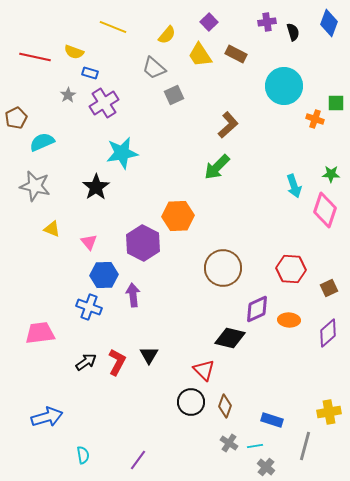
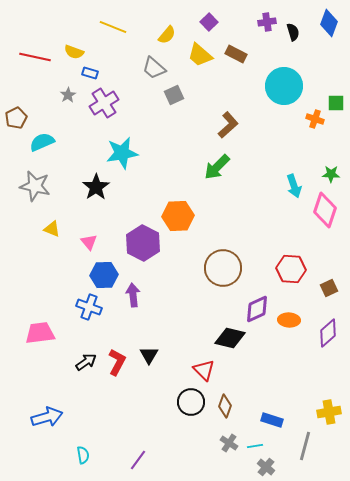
yellow trapezoid at (200, 55): rotated 16 degrees counterclockwise
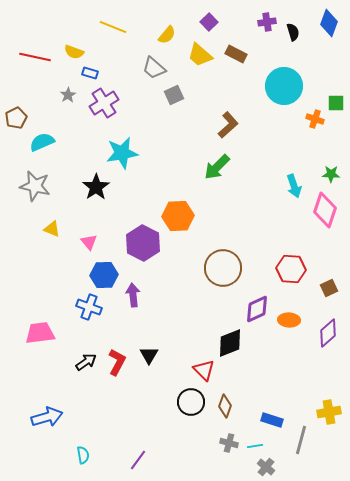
black diamond at (230, 338): moved 5 px down; rotated 36 degrees counterclockwise
gray cross at (229, 443): rotated 18 degrees counterclockwise
gray line at (305, 446): moved 4 px left, 6 px up
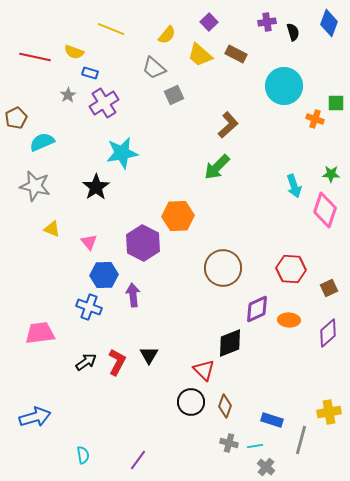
yellow line at (113, 27): moved 2 px left, 2 px down
blue arrow at (47, 417): moved 12 px left
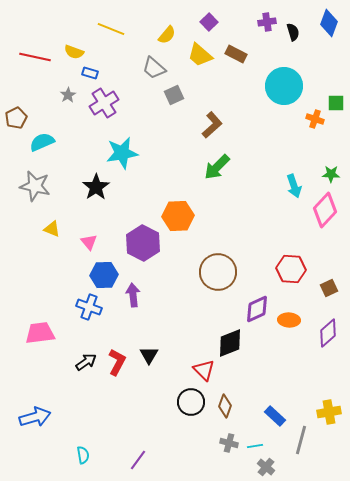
brown L-shape at (228, 125): moved 16 px left
pink diamond at (325, 210): rotated 24 degrees clockwise
brown circle at (223, 268): moved 5 px left, 4 px down
blue rectangle at (272, 420): moved 3 px right, 4 px up; rotated 25 degrees clockwise
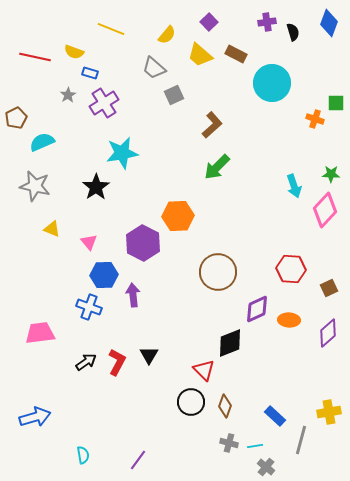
cyan circle at (284, 86): moved 12 px left, 3 px up
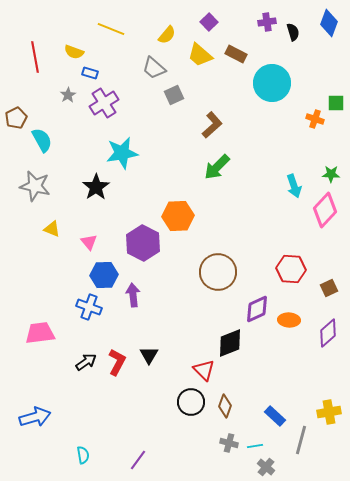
red line at (35, 57): rotated 68 degrees clockwise
cyan semicircle at (42, 142): moved 2 px up; rotated 85 degrees clockwise
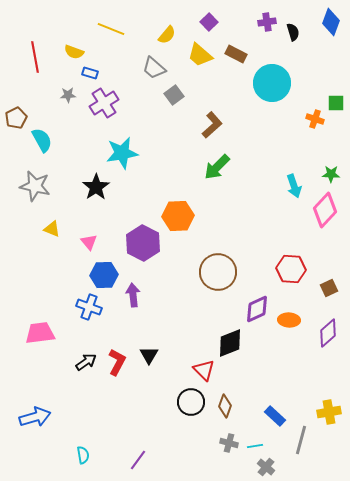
blue diamond at (329, 23): moved 2 px right, 1 px up
gray star at (68, 95): rotated 28 degrees clockwise
gray square at (174, 95): rotated 12 degrees counterclockwise
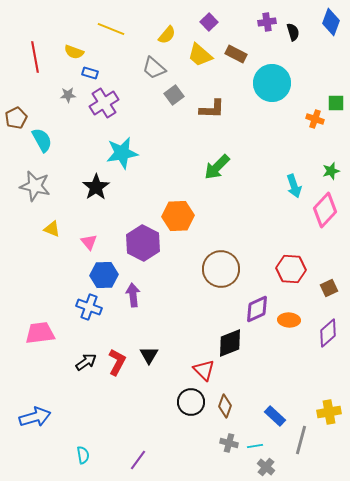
brown L-shape at (212, 125): moved 16 px up; rotated 44 degrees clockwise
green star at (331, 174): moved 3 px up; rotated 18 degrees counterclockwise
brown circle at (218, 272): moved 3 px right, 3 px up
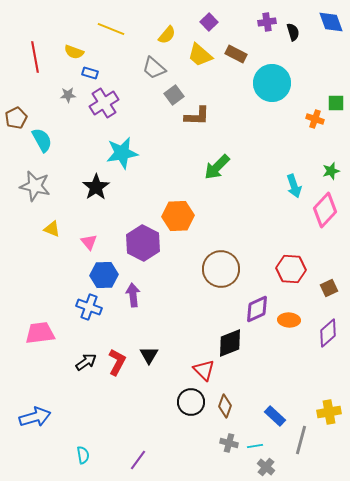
blue diamond at (331, 22): rotated 40 degrees counterclockwise
brown L-shape at (212, 109): moved 15 px left, 7 px down
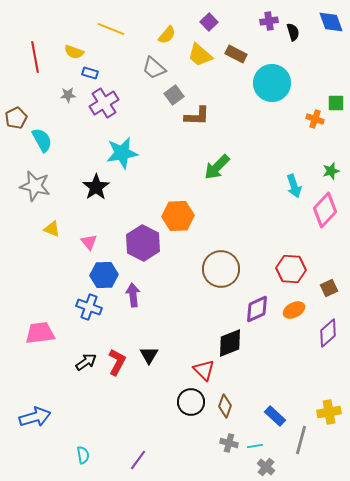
purple cross at (267, 22): moved 2 px right, 1 px up
orange ellipse at (289, 320): moved 5 px right, 10 px up; rotated 30 degrees counterclockwise
